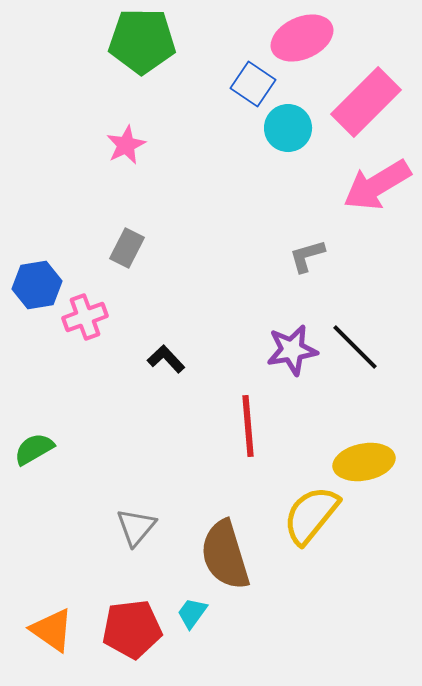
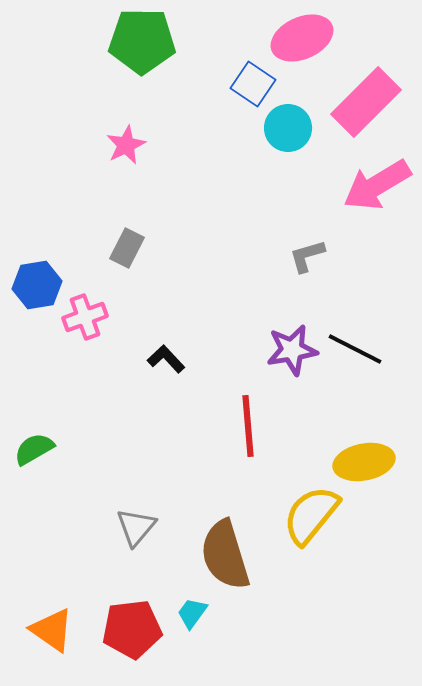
black line: moved 2 px down; rotated 18 degrees counterclockwise
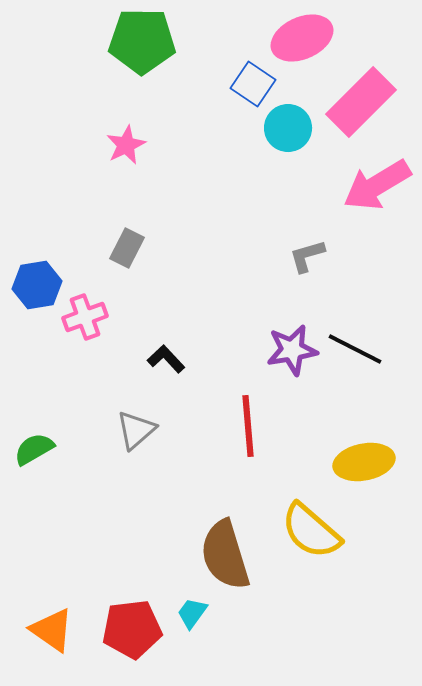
pink rectangle: moved 5 px left
yellow semicircle: moved 16 px down; rotated 88 degrees counterclockwise
gray triangle: moved 97 px up; rotated 9 degrees clockwise
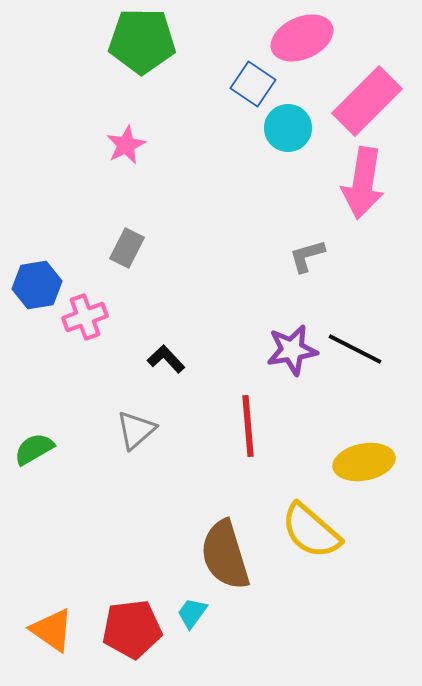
pink rectangle: moved 6 px right, 1 px up
pink arrow: moved 14 px left, 2 px up; rotated 50 degrees counterclockwise
